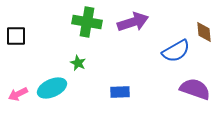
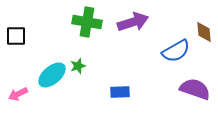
green star: moved 3 px down; rotated 28 degrees clockwise
cyan ellipse: moved 13 px up; rotated 16 degrees counterclockwise
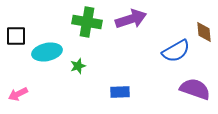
purple arrow: moved 2 px left, 3 px up
cyan ellipse: moved 5 px left, 23 px up; rotated 28 degrees clockwise
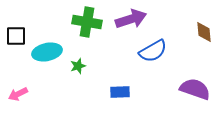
blue semicircle: moved 23 px left
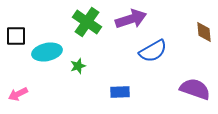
green cross: rotated 24 degrees clockwise
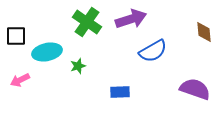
pink arrow: moved 2 px right, 14 px up
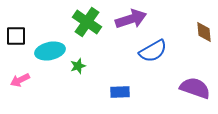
cyan ellipse: moved 3 px right, 1 px up
purple semicircle: moved 1 px up
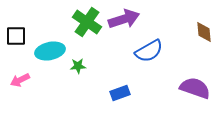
purple arrow: moved 7 px left
blue semicircle: moved 4 px left
green star: rotated 14 degrees clockwise
blue rectangle: moved 1 px down; rotated 18 degrees counterclockwise
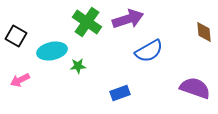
purple arrow: moved 4 px right
black square: rotated 30 degrees clockwise
cyan ellipse: moved 2 px right
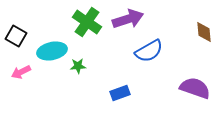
pink arrow: moved 1 px right, 8 px up
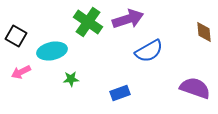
green cross: moved 1 px right
green star: moved 7 px left, 13 px down
